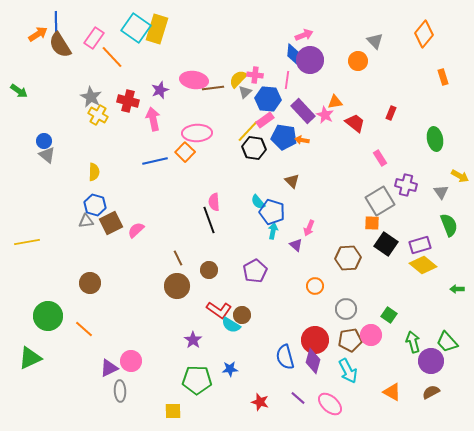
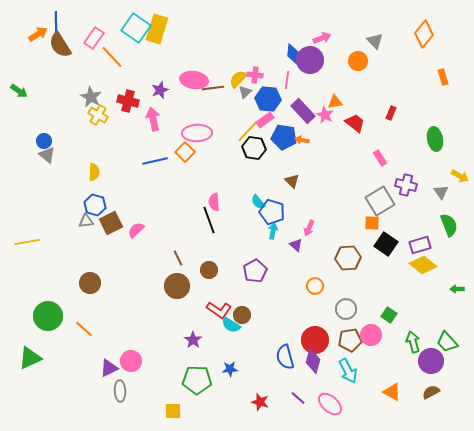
pink arrow at (304, 35): moved 18 px right, 3 px down
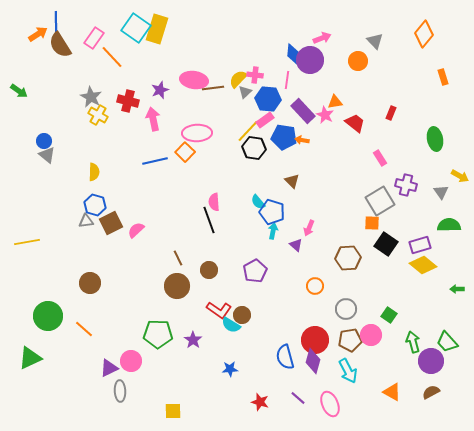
green semicircle at (449, 225): rotated 70 degrees counterclockwise
green pentagon at (197, 380): moved 39 px left, 46 px up
pink ellipse at (330, 404): rotated 25 degrees clockwise
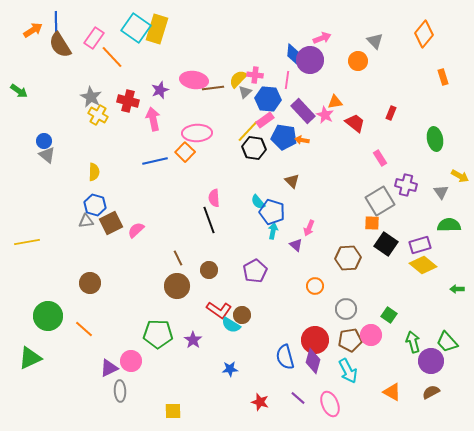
orange arrow at (38, 34): moved 5 px left, 4 px up
pink semicircle at (214, 202): moved 4 px up
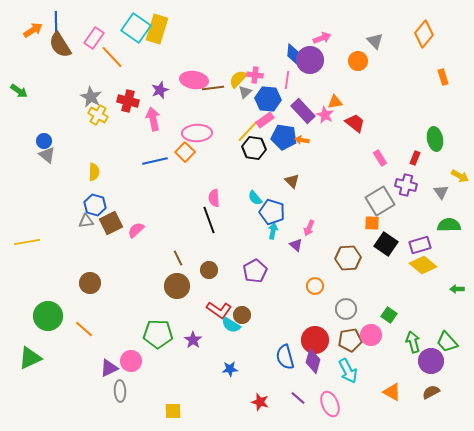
red rectangle at (391, 113): moved 24 px right, 45 px down
cyan semicircle at (258, 202): moved 3 px left, 4 px up
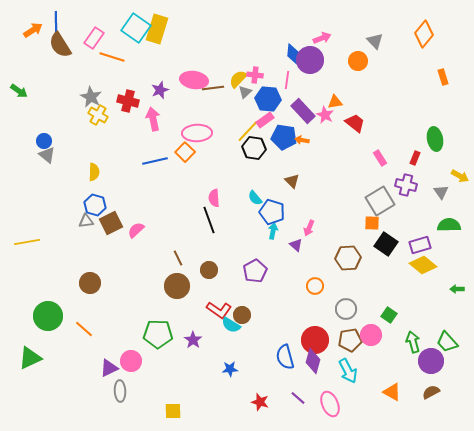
orange line at (112, 57): rotated 30 degrees counterclockwise
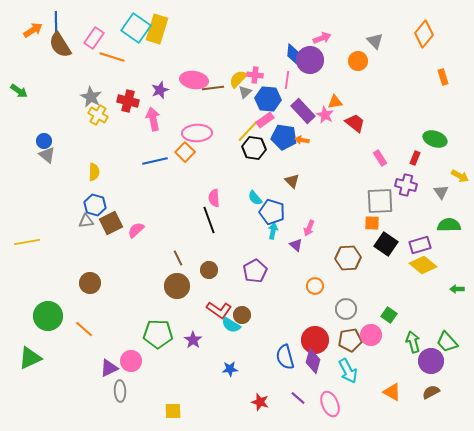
green ellipse at (435, 139): rotated 60 degrees counterclockwise
gray square at (380, 201): rotated 28 degrees clockwise
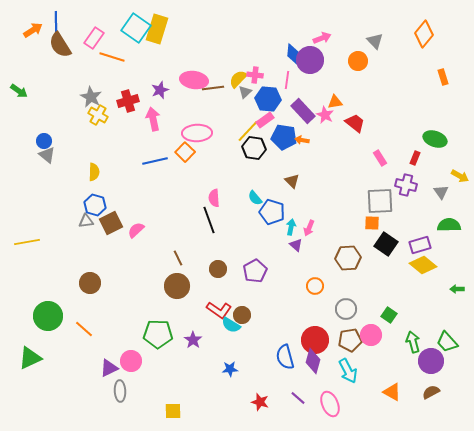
red cross at (128, 101): rotated 30 degrees counterclockwise
cyan arrow at (273, 231): moved 18 px right, 4 px up
brown circle at (209, 270): moved 9 px right, 1 px up
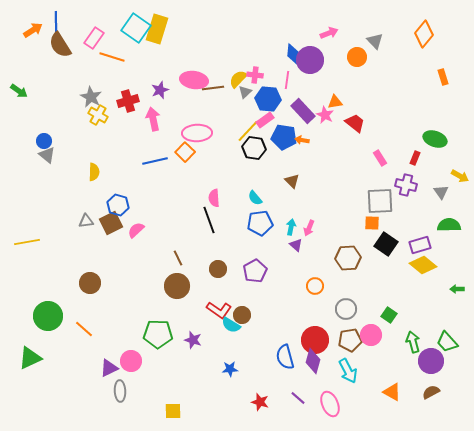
pink arrow at (322, 38): moved 7 px right, 5 px up
orange circle at (358, 61): moved 1 px left, 4 px up
blue hexagon at (95, 205): moved 23 px right
blue pentagon at (272, 212): moved 12 px left, 11 px down; rotated 25 degrees counterclockwise
purple star at (193, 340): rotated 18 degrees counterclockwise
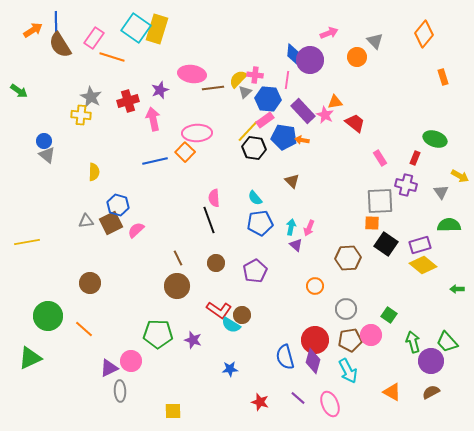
pink ellipse at (194, 80): moved 2 px left, 6 px up
yellow cross at (98, 115): moved 17 px left; rotated 24 degrees counterclockwise
brown circle at (218, 269): moved 2 px left, 6 px up
